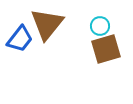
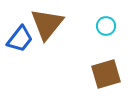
cyan circle: moved 6 px right
brown square: moved 25 px down
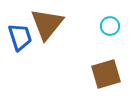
cyan circle: moved 4 px right
blue trapezoid: moved 2 px up; rotated 56 degrees counterclockwise
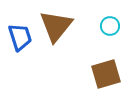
brown triangle: moved 9 px right, 2 px down
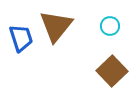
blue trapezoid: moved 1 px right, 1 px down
brown square: moved 6 px right, 3 px up; rotated 28 degrees counterclockwise
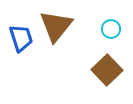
cyan circle: moved 1 px right, 3 px down
brown square: moved 5 px left, 1 px up
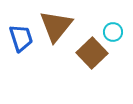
cyan circle: moved 2 px right, 3 px down
brown square: moved 15 px left, 17 px up
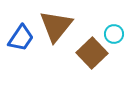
cyan circle: moved 1 px right, 2 px down
blue trapezoid: rotated 52 degrees clockwise
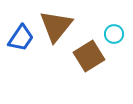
brown square: moved 3 px left, 3 px down; rotated 12 degrees clockwise
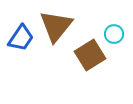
brown square: moved 1 px right, 1 px up
